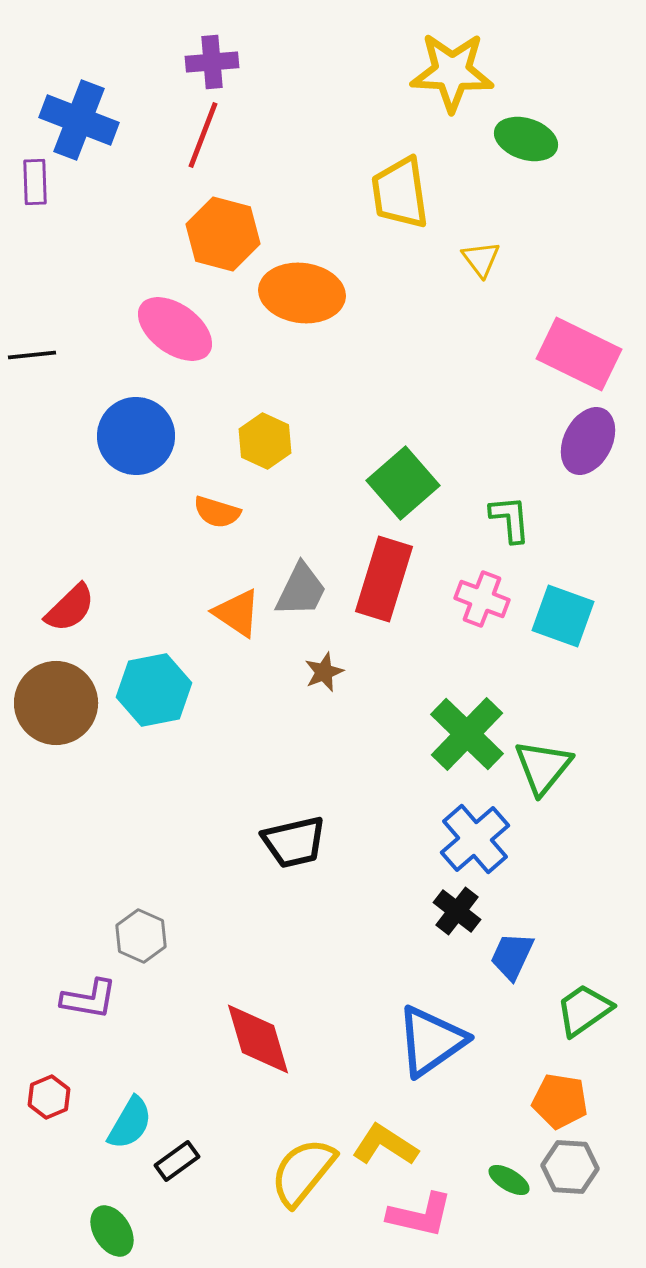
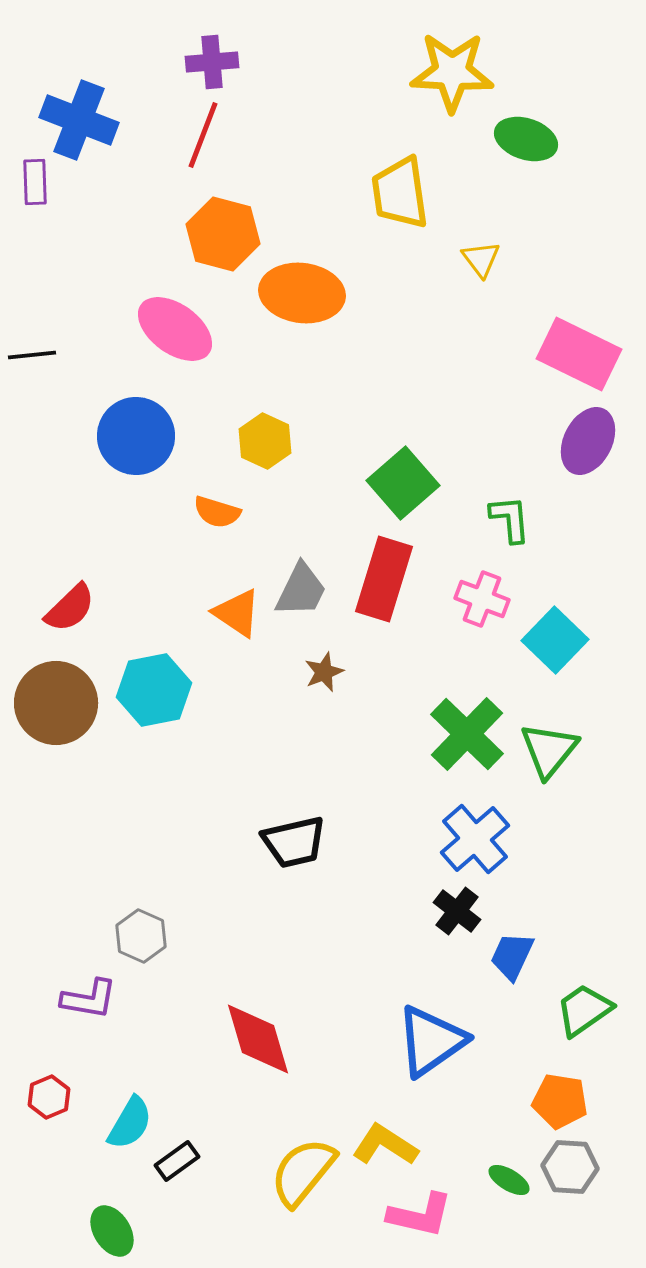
cyan square at (563, 616): moved 8 px left, 24 px down; rotated 24 degrees clockwise
green triangle at (543, 767): moved 6 px right, 17 px up
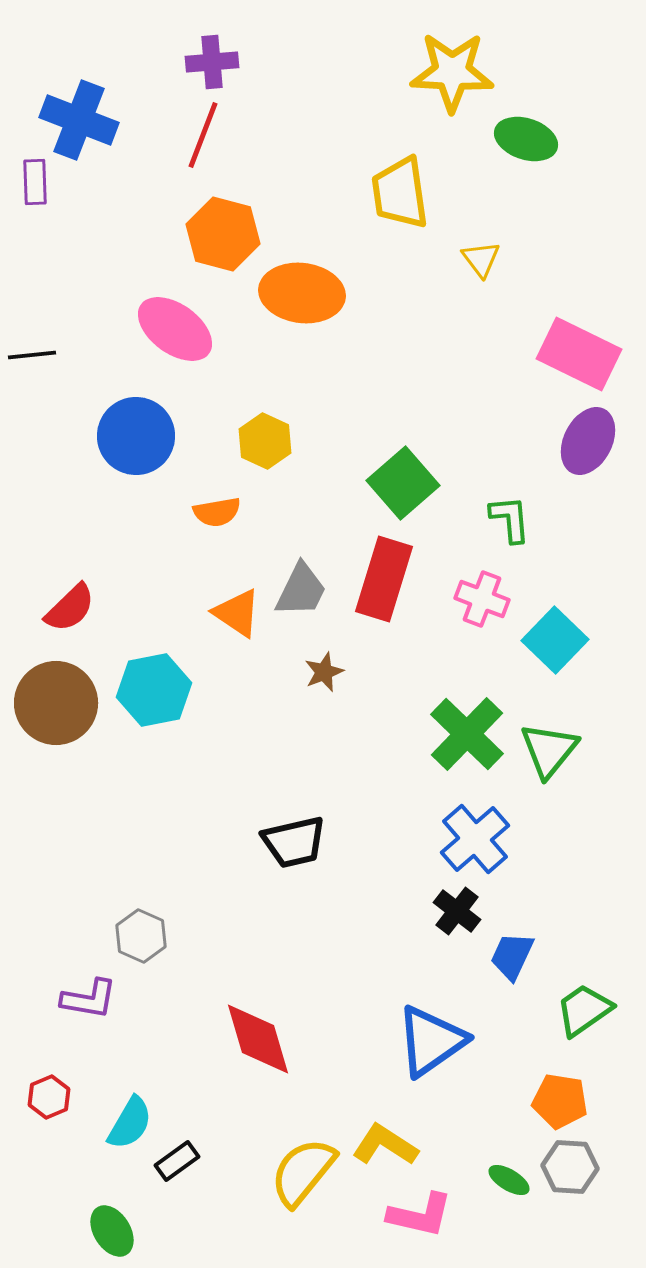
orange semicircle at (217, 512): rotated 27 degrees counterclockwise
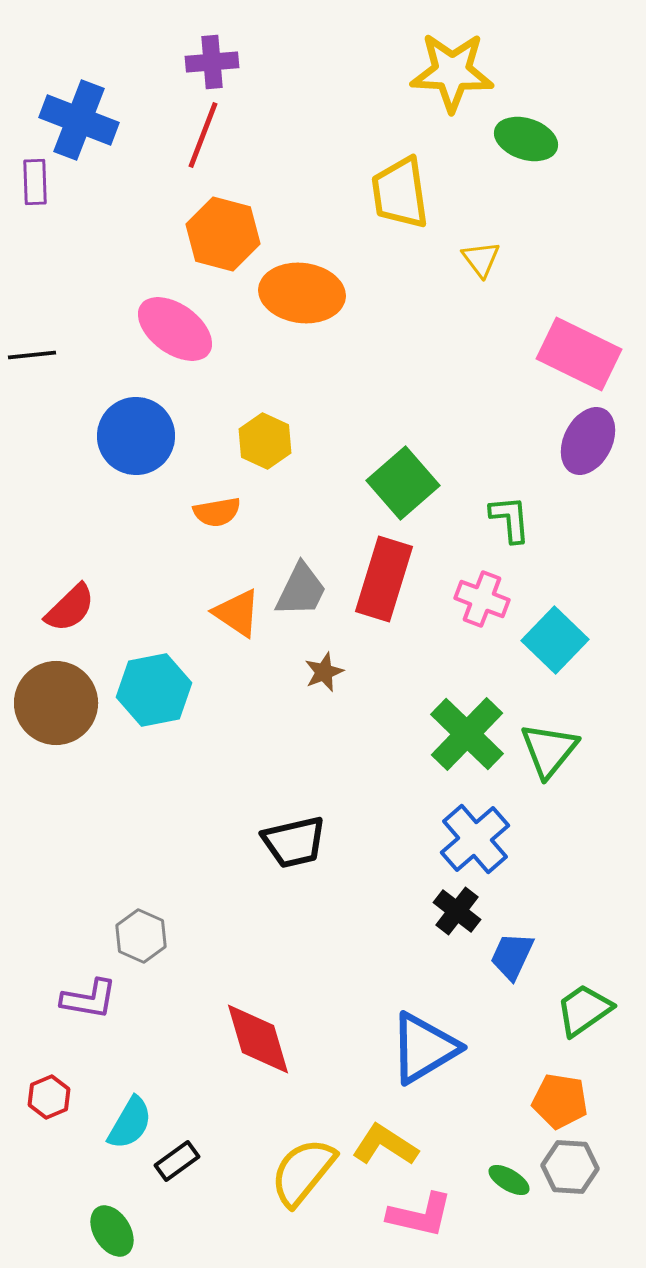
blue triangle at (431, 1041): moved 7 px left, 7 px down; rotated 4 degrees clockwise
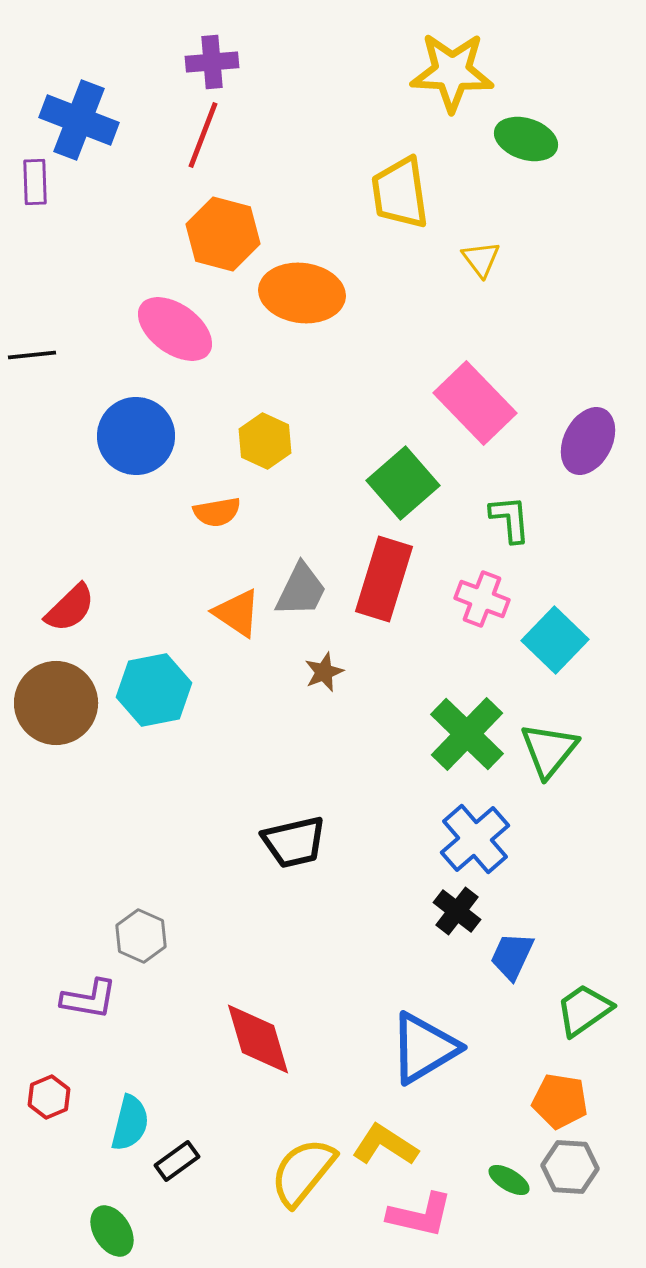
pink rectangle at (579, 354): moved 104 px left, 49 px down; rotated 20 degrees clockwise
cyan semicircle at (130, 1123): rotated 16 degrees counterclockwise
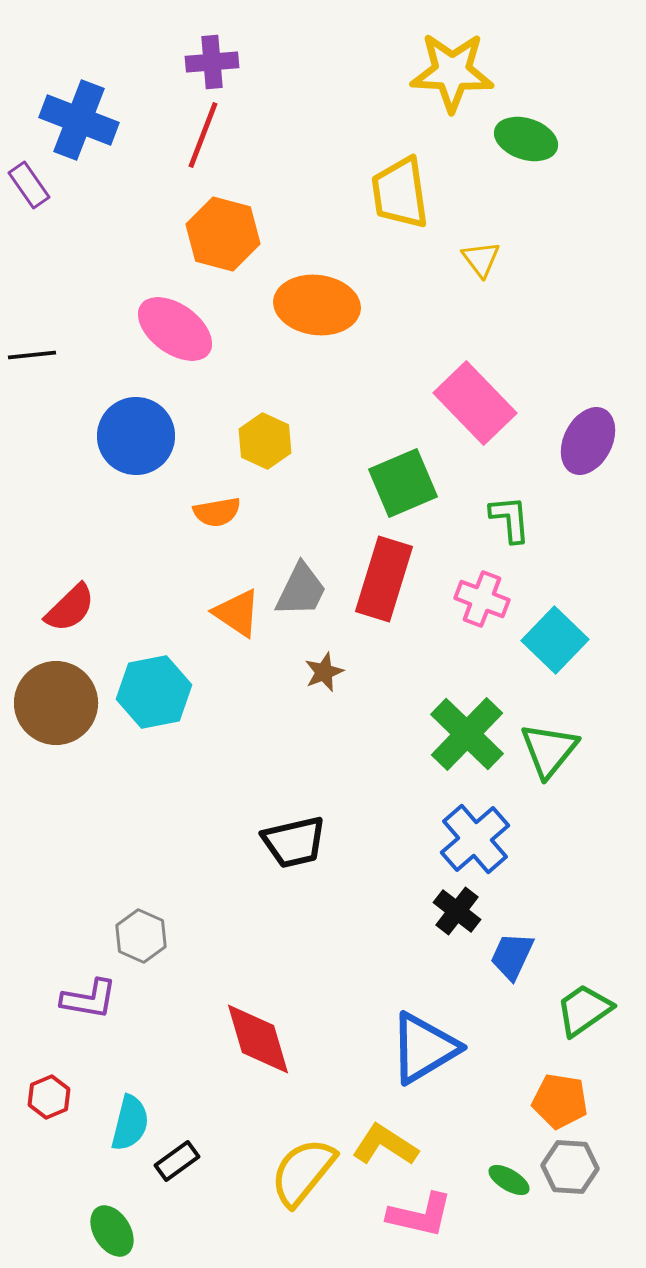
purple rectangle at (35, 182): moved 6 px left, 3 px down; rotated 33 degrees counterclockwise
orange ellipse at (302, 293): moved 15 px right, 12 px down
green square at (403, 483): rotated 18 degrees clockwise
cyan hexagon at (154, 690): moved 2 px down
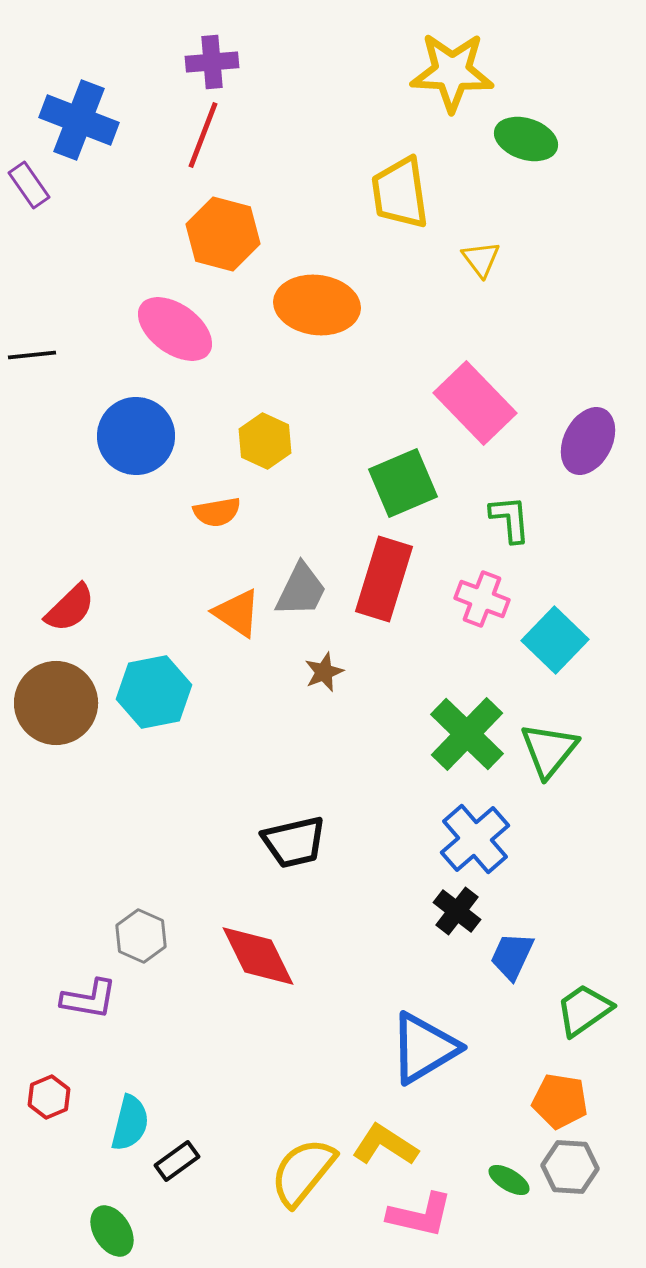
red diamond at (258, 1039): moved 83 px up; rotated 10 degrees counterclockwise
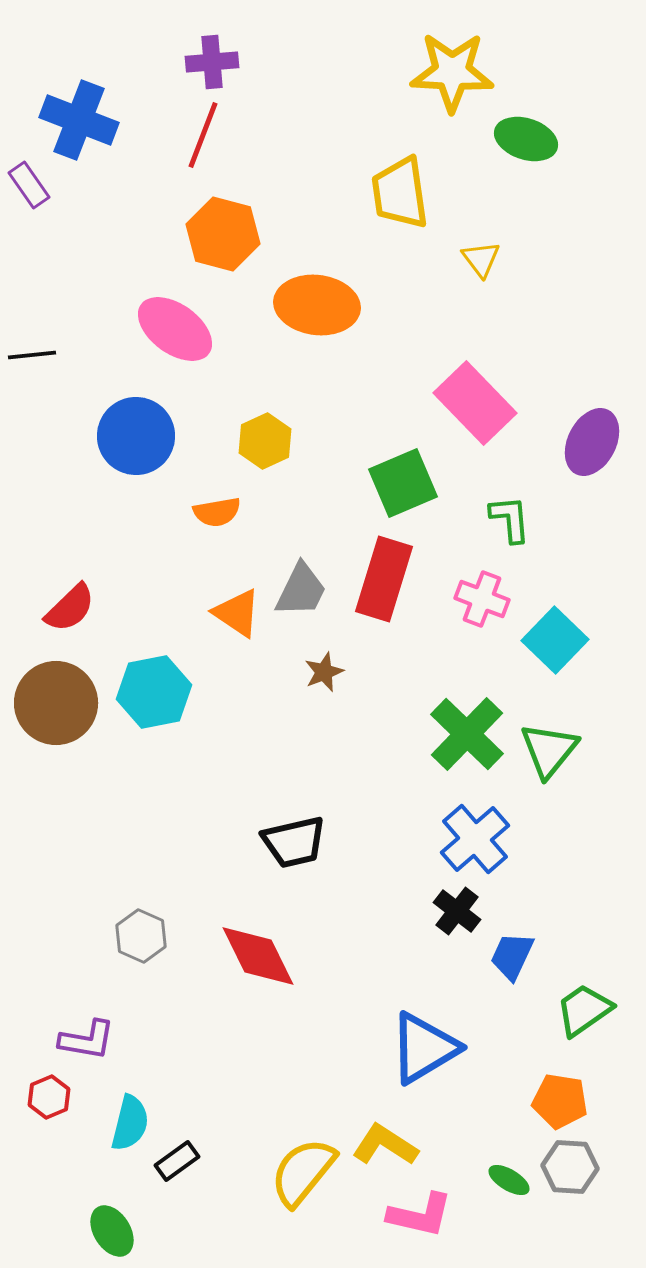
yellow hexagon at (265, 441): rotated 10 degrees clockwise
purple ellipse at (588, 441): moved 4 px right, 1 px down
purple L-shape at (89, 999): moved 2 px left, 41 px down
